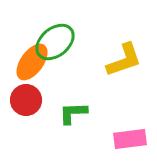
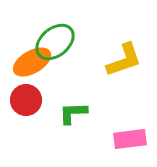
orange ellipse: rotated 24 degrees clockwise
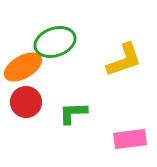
green ellipse: rotated 21 degrees clockwise
orange ellipse: moved 9 px left, 5 px down
red circle: moved 2 px down
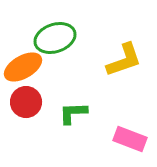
green ellipse: moved 4 px up
pink rectangle: rotated 28 degrees clockwise
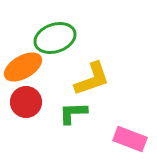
yellow L-shape: moved 32 px left, 19 px down
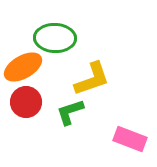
green ellipse: rotated 21 degrees clockwise
green L-shape: moved 3 px left, 1 px up; rotated 16 degrees counterclockwise
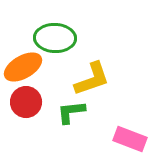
green L-shape: moved 1 px right; rotated 12 degrees clockwise
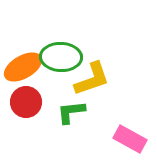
green ellipse: moved 6 px right, 19 px down
pink rectangle: rotated 8 degrees clockwise
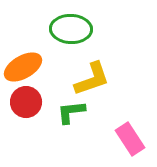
green ellipse: moved 10 px right, 28 px up
pink rectangle: rotated 28 degrees clockwise
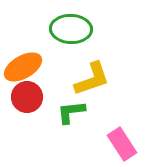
red circle: moved 1 px right, 5 px up
pink rectangle: moved 8 px left, 5 px down
